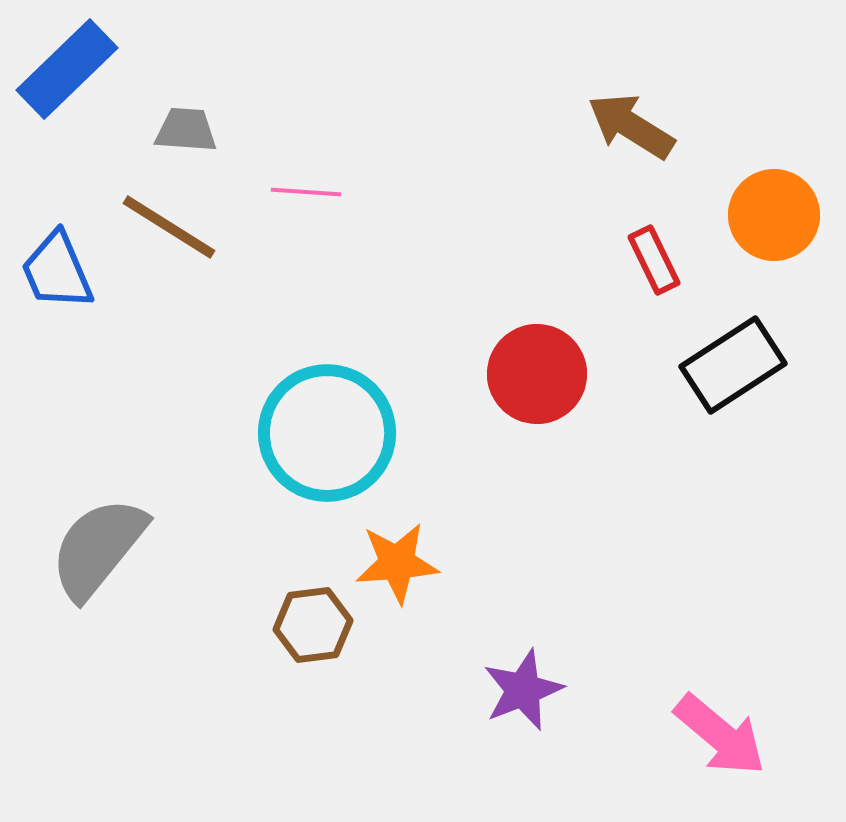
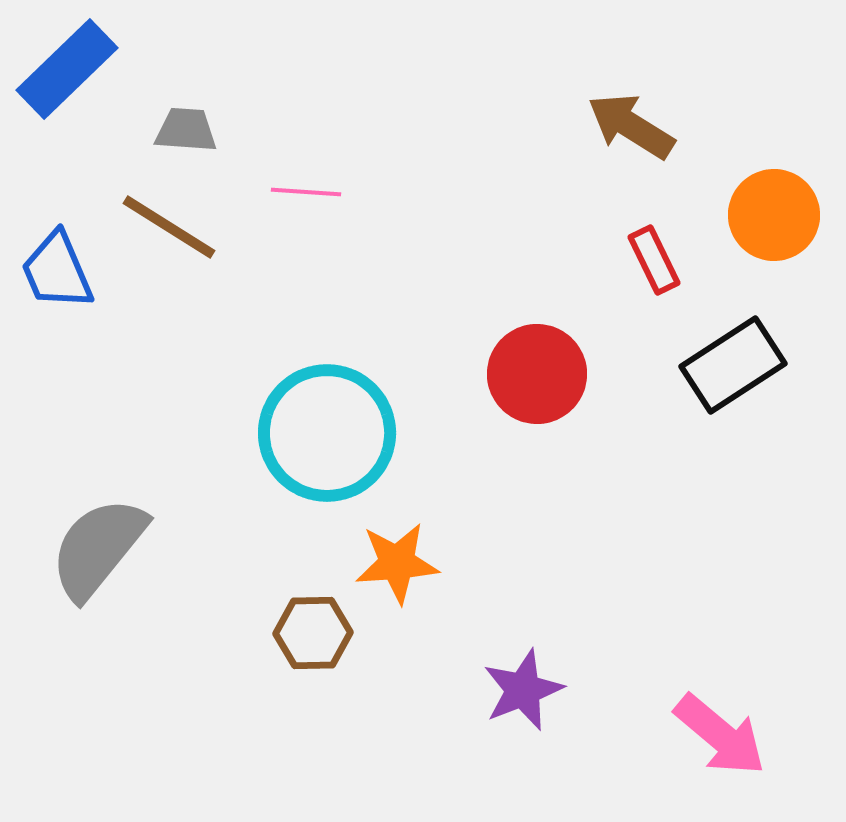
brown hexagon: moved 8 px down; rotated 6 degrees clockwise
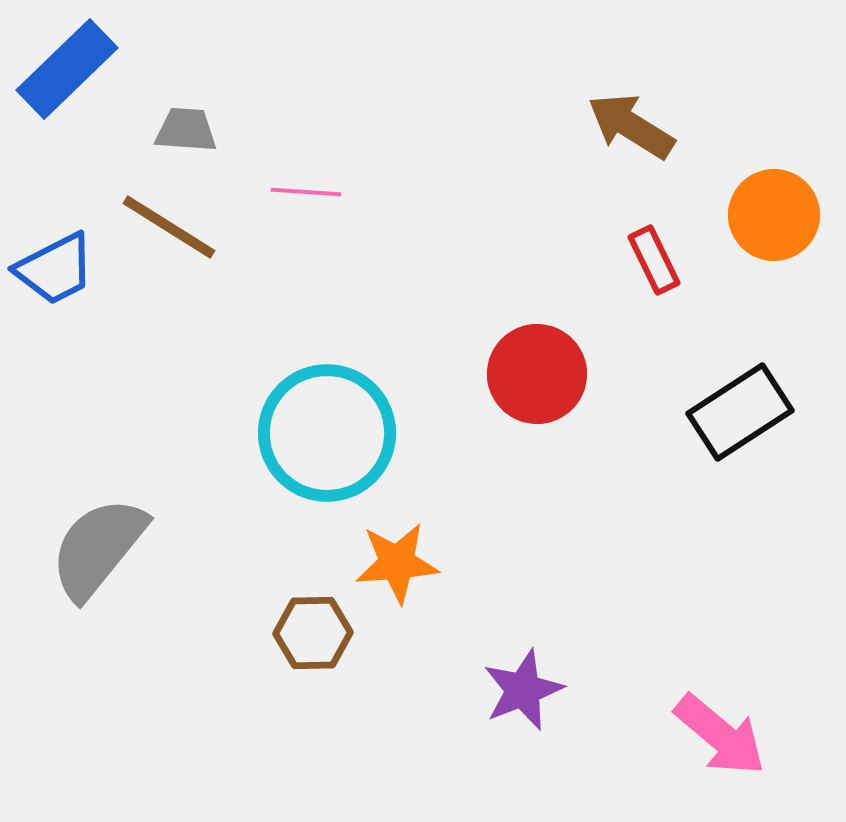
blue trapezoid: moved 2 px left, 2 px up; rotated 94 degrees counterclockwise
black rectangle: moved 7 px right, 47 px down
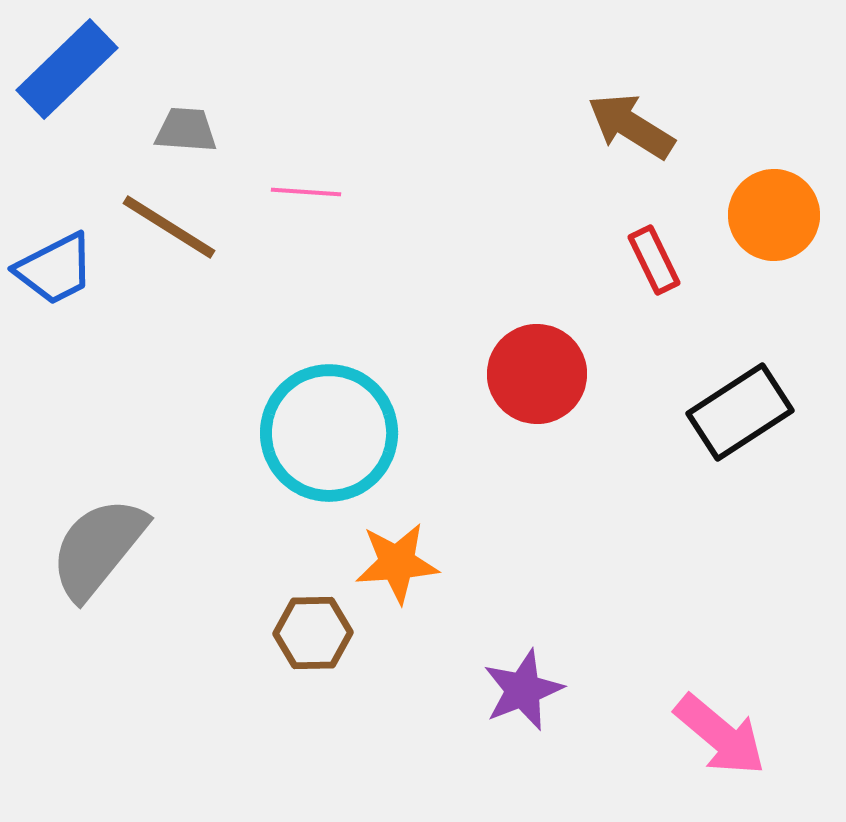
cyan circle: moved 2 px right
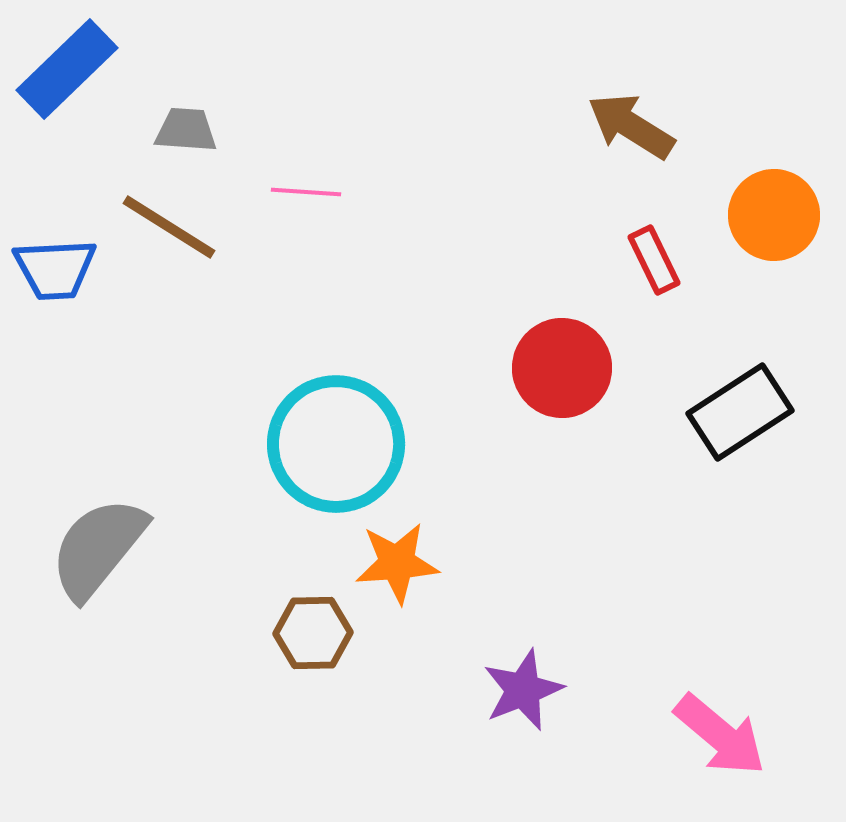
blue trapezoid: rotated 24 degrees clockwise
red circle: moved 25 px right, 6 px up
cyan circle: moved 7 px right, 11 px down
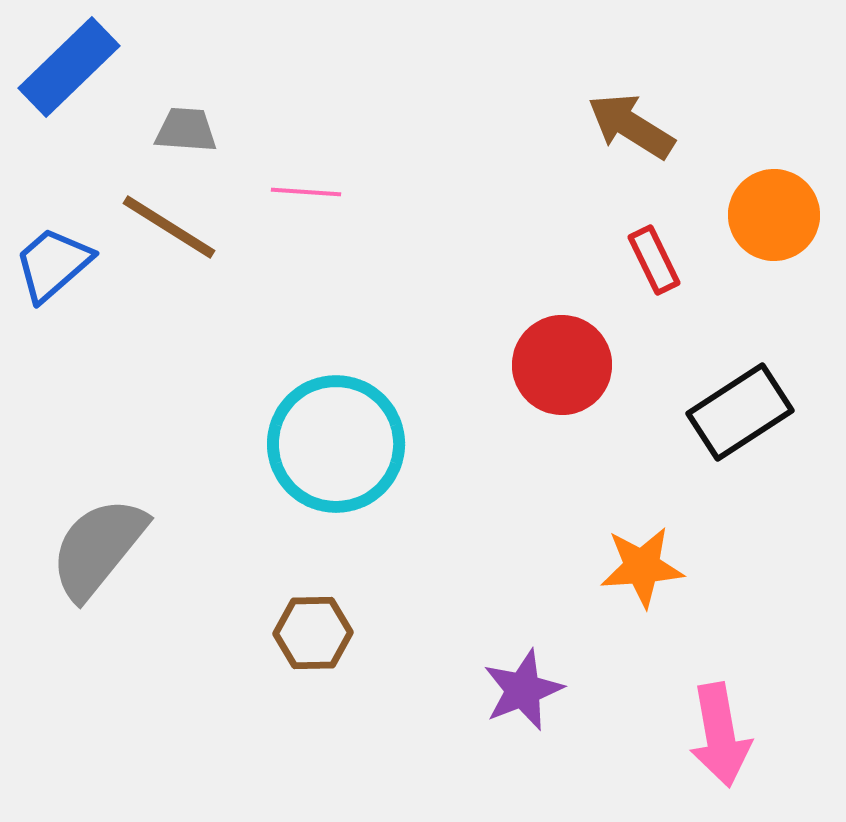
blue rectangle: moved 2 px right, 2 px up
blue trapezoid: moved 2 px left, 5 px up; rotated 142 degrees clockwise
red circle: moved 3 px up
orange star: moved 245 px right, 4 px down
pink arrow: rotated 40 degrees clockwise
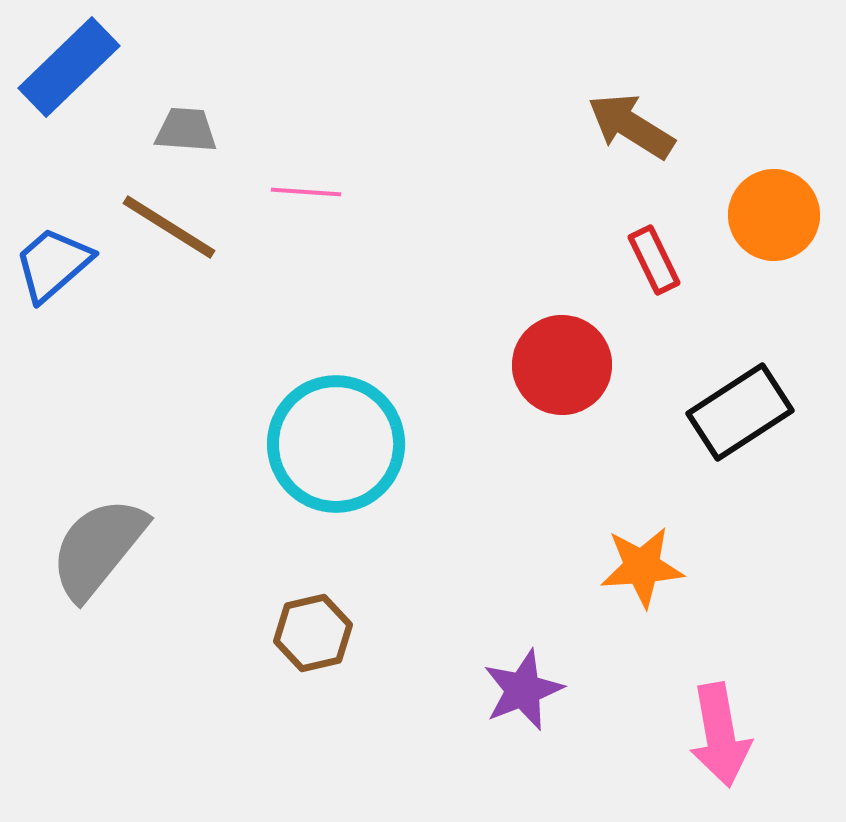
brown hexagon: rotated 12 degrees counterclockwise
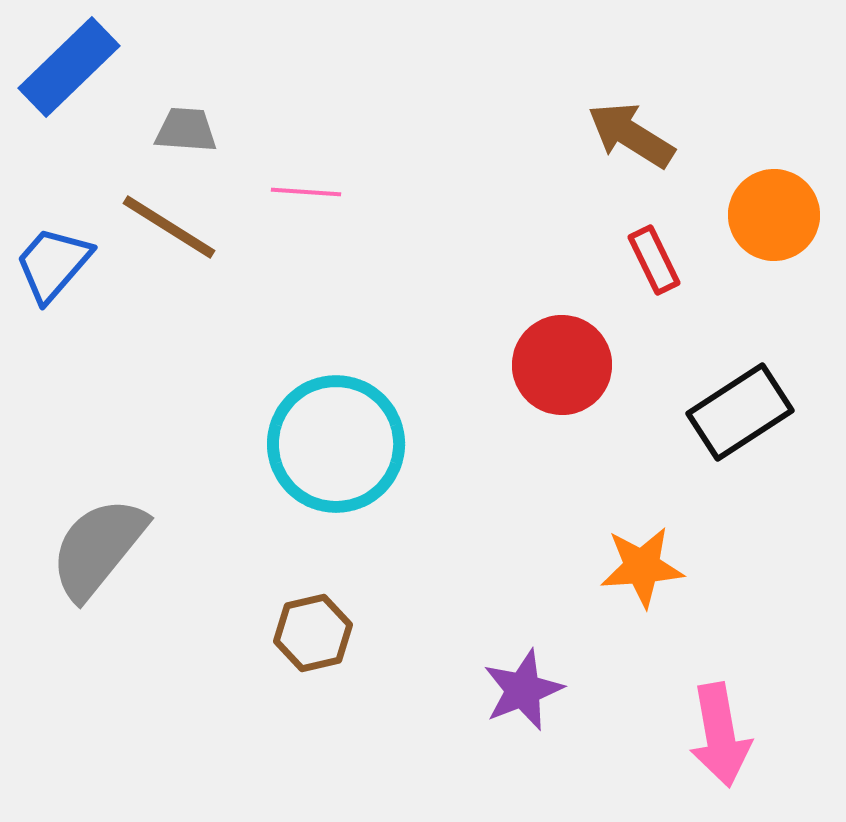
brown arrow: moved 9 px down
blue trapezoid: rotated 8 degrees counterclockwise
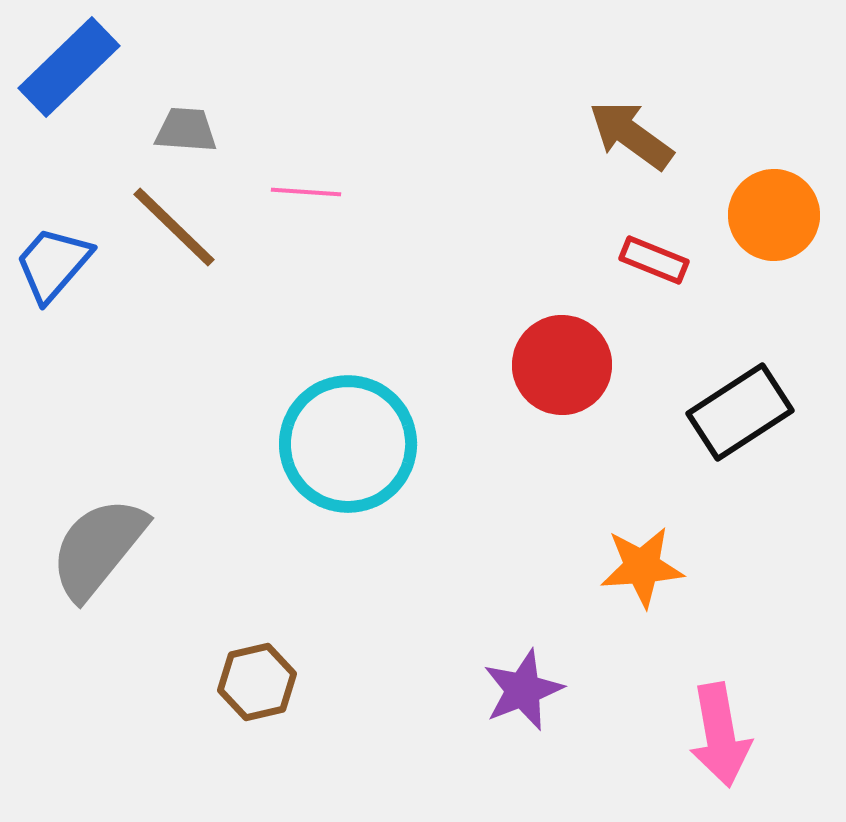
brown arrow: rotated 4 degrees clockwise
brown line: moved 5 px right; rotated 12 degrees clockwise
red rectangle: rotated 42 degrees counterclockwise
cyan circle: moved 12 px right
brown hexagon: moved 56 px left, 49 px down
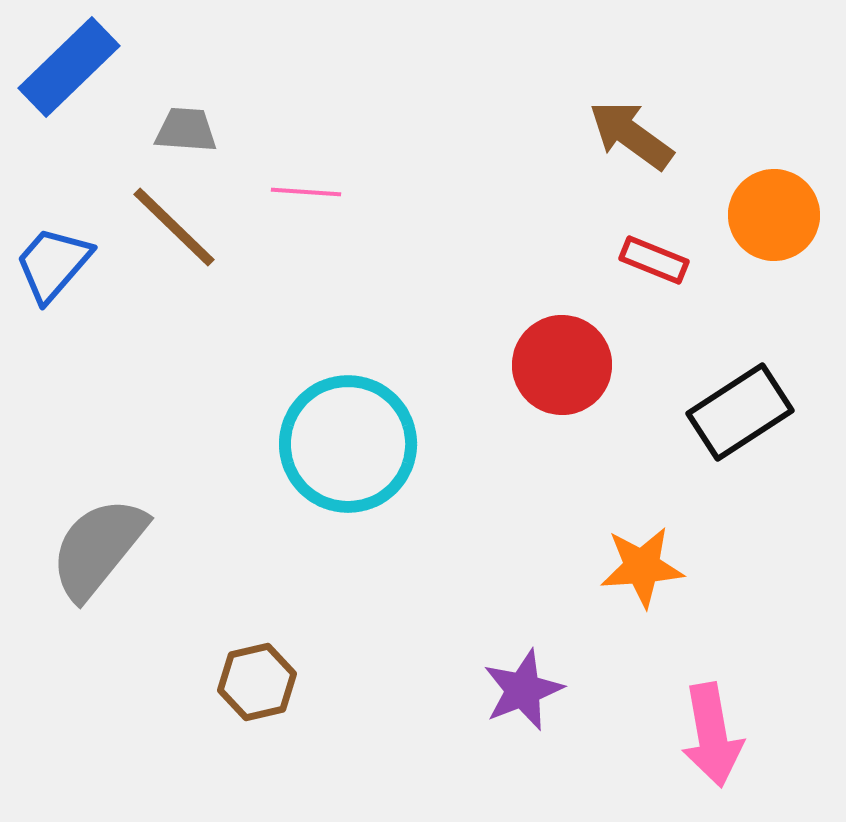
pink arrow: moved 8 px left
